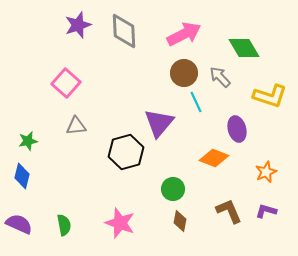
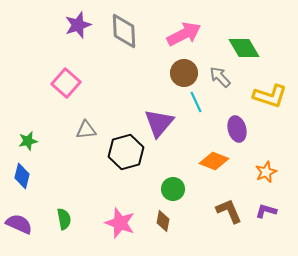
gray triangle: moved 10 px right, 4 px down
orange diamond: moved 3 px down
brown diamond: moved 17 px left
green semicircle: moved 6 px up
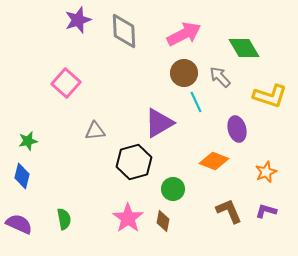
purple star: moved 5 px up
purple triangle: rotated 20 degrees clockwise
gray triangle: moved 9 px right, 1 px down
black hexagon: moved 8 px right, 10 px down
pink star: moved 8 px right, 5 px up; rotated 16 degrees clockwise
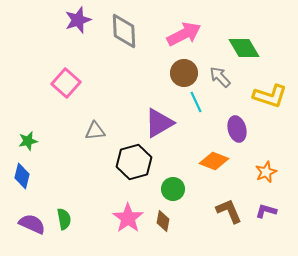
purple semicircle: moved 13 px right
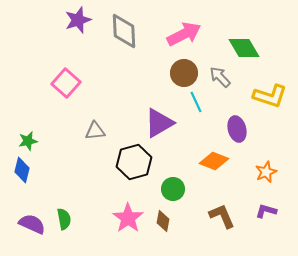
blue diamond: moved 6 px up
brown L-shape: moved 7 px left, 5 px down
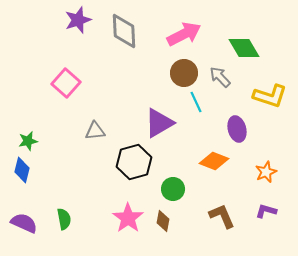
purple semicircle: moved 8 px left, 1 px up
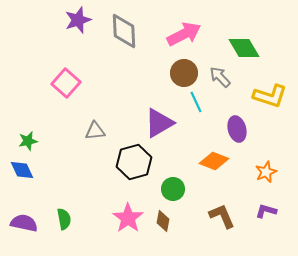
blue diamond: rotated 40 degrees counterclockwise
purple semicircle: rotated 12 degrees counterclockwise
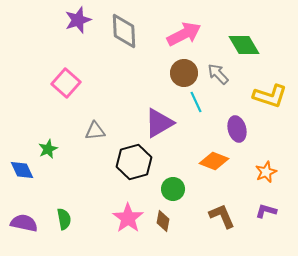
green diamond: moved 3 px up
gray arrow: moved 2 px left, 3 px up
green star: moved 20 px right, 8 px down; rotated 12 degrees counterclockwise
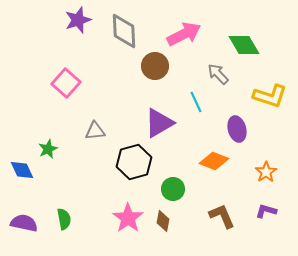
brown circle: moved 29 px left, 7 px up
orange star: rotated 10 degrees counterclockwise
